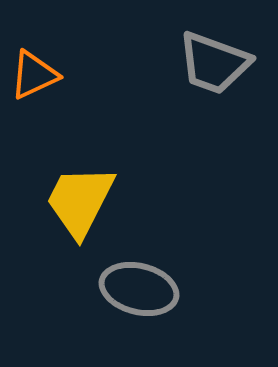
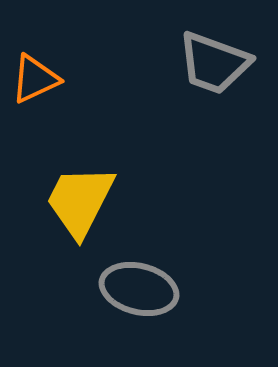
orange triangle: moved 1 px right, 4 px down
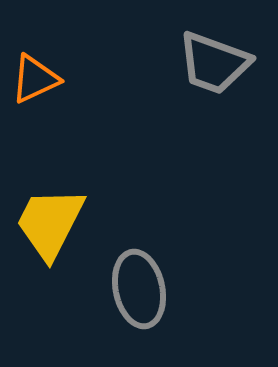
yellow trapezoid: moved 30 px left, 22 px down
gray ellipse: rotated 64 degrees clockwise
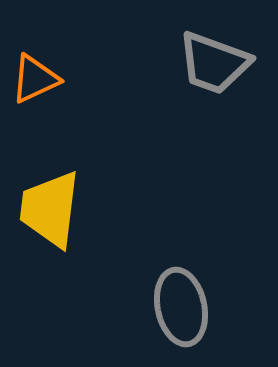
yellow trapezoid: moved 14 px up; rotated 20 degrees counterclockwise
gray ellipse: moved 42 px right, 18 px down
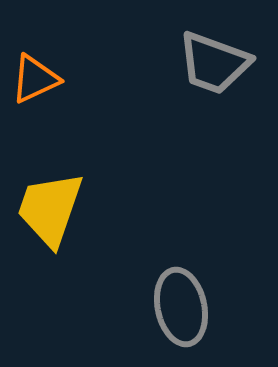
yellow trapezoid: rotated 12 degrees clockwise
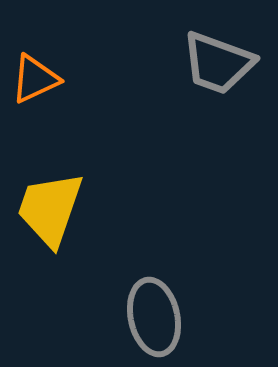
gray trapezoid: moved 4 px right
gray ellipse: moved 27 px left, 10 px down
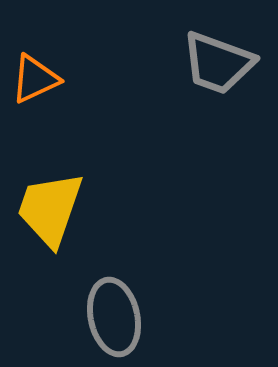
gray ellipse: moved 40 px left
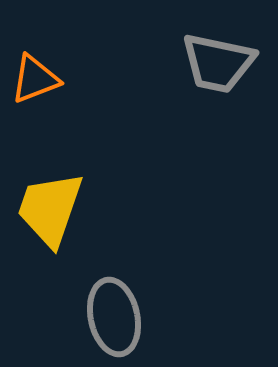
gray trapezoid: rotated 8 degrees counterclockwise
orange triangle: rotated 4 degrees clockwise
